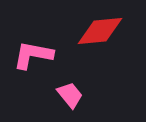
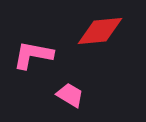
pink trapezoid: rotated 20 degrees counterclockwise
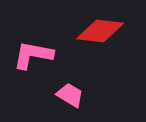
red diamond: rotated 12 degrees clockwise
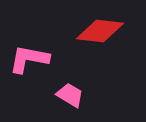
pink L-shape: moved 4 px left, 4 px down
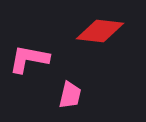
pink trapezoid: rotated 72 degrees clockwise
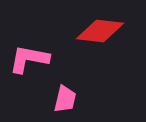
pink trapezoid: moved 5 px left, 4 px down
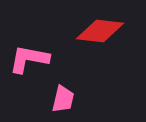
pink trapezoid: moved 2 px left
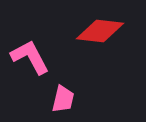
pink L-shape: moved 1 px right, 2 px up; rotated 51 degrees clockwise
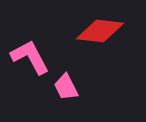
pink trapezoid: moved 3 px right, 12 px up; rotated 140 degrees clockwise
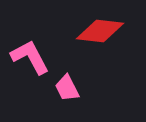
pink trapezoid: moved 1 px right, 1 px down
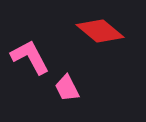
red diamond: rotated 33 degrees clockwise
